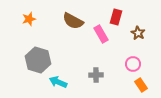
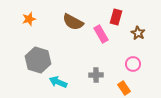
brown semicircle: moved 1 px down
orange rectangle: moved 17 px left, 3 px down
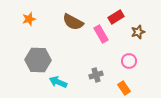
red rectangle: rotated 42 degrees clockwise
brown star: moved 1 px up; rotated 24 degrees clockwise
gray hexagon: rotated 15 degrees counterclockwise
pink circle: moved 4 px left, 3 px up
gray cross: rotated 16 degrees counterclockwise
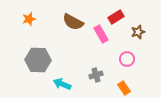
pink circle: moved 2 px left, 2 px up
cyan arrow: moved 4 px right, 2 px down
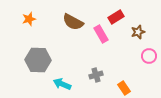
pink circle: moved 22 px right, 3 px up
